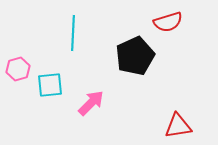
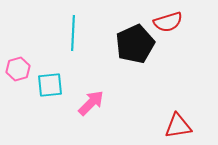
black pentagon: moved 12 px up
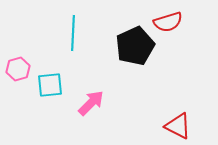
black pentagon: moved 2 px down
red triangle: rotated 36 degrees clockwise
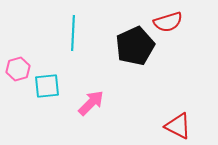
cyan square: moved 3 px left, 1 px down
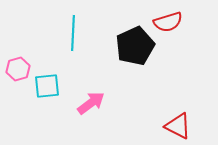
pink arrow: rotated 8 degrees clockwise
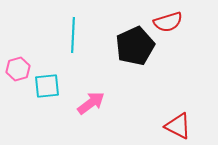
cyan line: moved 2 px down
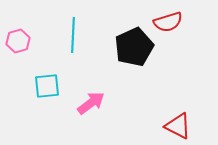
black pentagon: moved 1 px left, 1 px down
pink hexagon: moved 28 px up
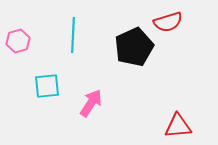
pink arrow: rotated 20 degrees counterclockwise
red triangle: rotated 32 degrees counterclockwise
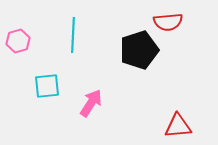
red semicircle: rotated 12 degrees clockwise
black pentagon: moved 5 px right, 3 px down; rotated 6 degrees clockwise
